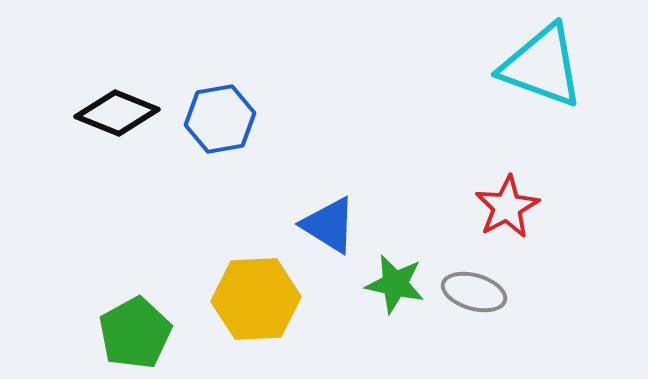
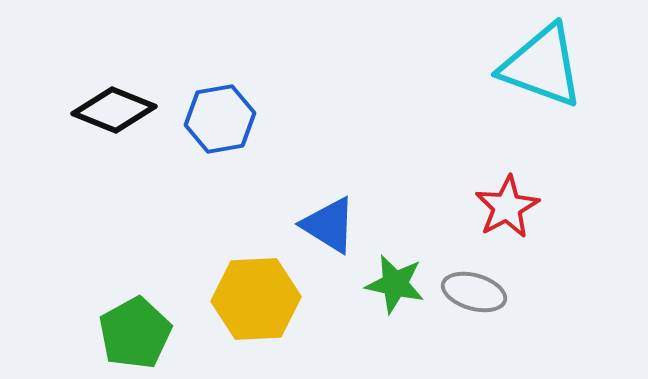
black diamond: moved 3 px left, 3 px up
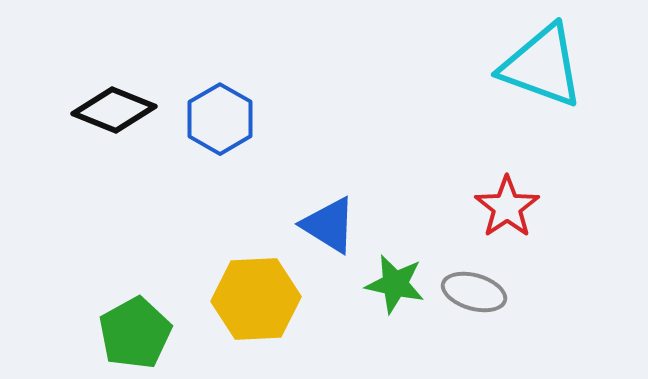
blue hexagon: rotated 20 degrees counterclockwise
red star: rotated 6 degrees counterclockwise
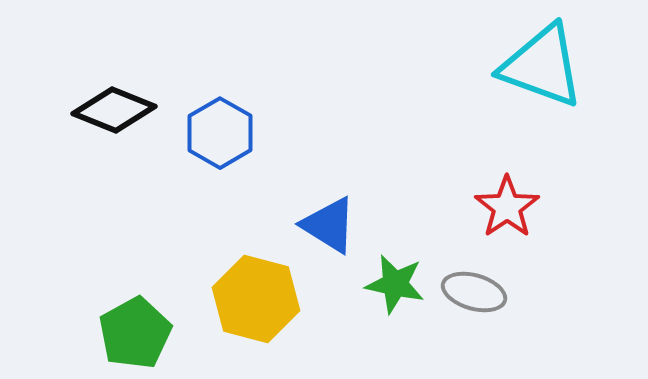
blue hexagon: moved 14 px down
yellow hexagon: rotated 18 degrees clockwise
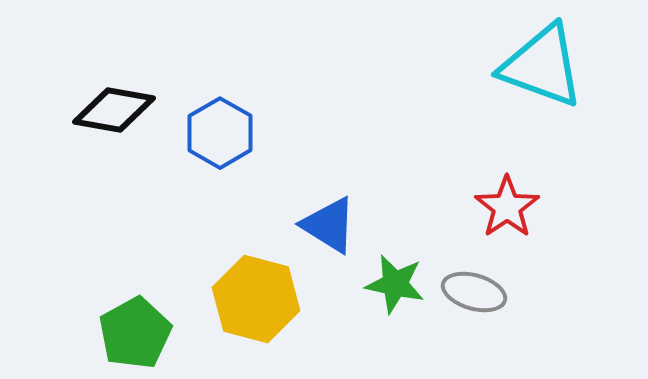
black diamond: rotated 12 degrees counterclockwise
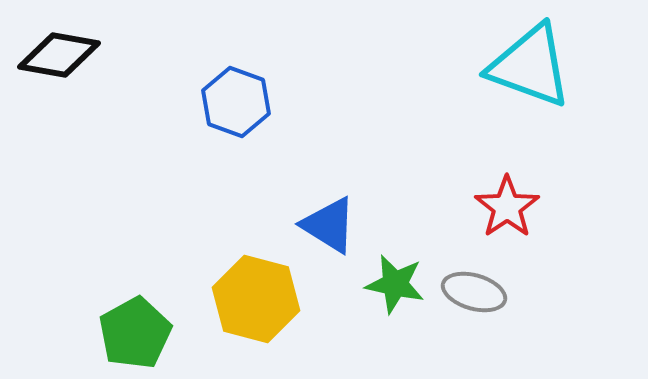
cyan triangle: moved 12 px left
black diamond: moved 55 px left, 55 px up
blue hexagon: moved 16 px right, 31 px up; rotated 10 degrees counterclockwise
